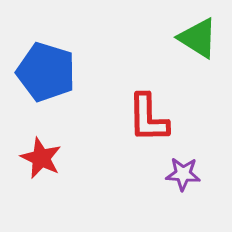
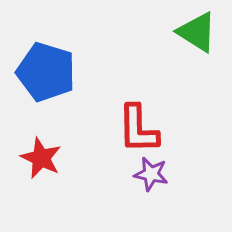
green triangle: moved 1 px left, 6 px up
red L-shape: moved 10 px left, 11 px down
purple star: moved 32 px left; rotated 8 degrees clockwise
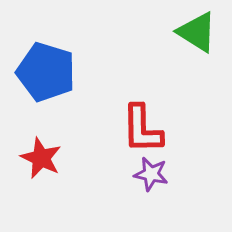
red L-shape: moved 4 px right
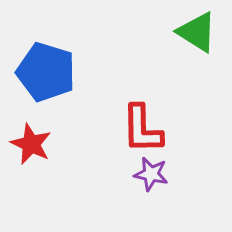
red star: moved 10 px left, 14 px up
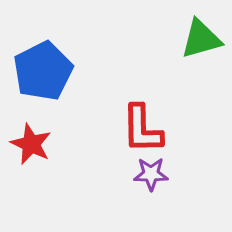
green triangle: moved 4 px right, 7 px down; rotated 48 degrees counterclockwise
blue pentagon: moved 3 px left, 1 px up; rotated 28 degrees clockwise
purple star: rotated 12 degrees counterclockwise
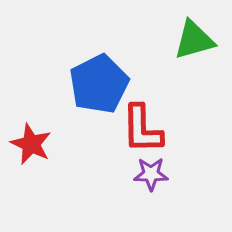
green triangle: moved 7 px left, 1 px down
blue pentagon: moved 56 px right, 13 px down
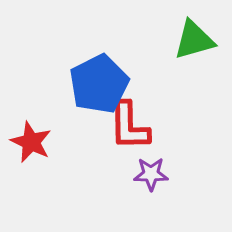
red L-shape: moved 13 px left, 3 px up
red star: moved 2 px up
